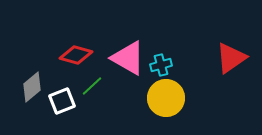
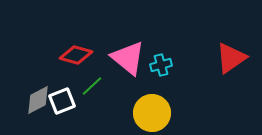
pink triangle: rotated 9 degrees clockwise
gray diamond: moved 6 px right, 13 px down; rotated 12 degrees clockwise
yellow circle: moved 14 px left, 15 px down
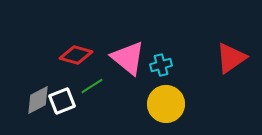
green line: rotated 10 degrees clockwise
yellow circle: moved 14 px right, 9 px up
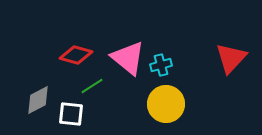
red triangle: rotated 12 degrees counterclockwise
white square: moved 9 px right, 13 px down; rotated 28 degrees clockwise
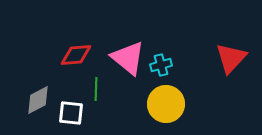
red diamond: rotated 20 degrees counterclockwise
green line: moved 4 px right, 3 px down; rotated 55 degrees counterclockwise
white square: moved 1 px up
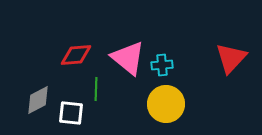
cyan cross: moved 1 px right; rotated 10 degrees clockwise
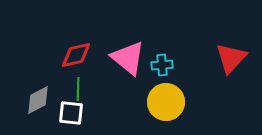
red diamond: rotated 8 degrees counterclockwise
green line: moved 18 px left
yellow circle: moved 2 px up
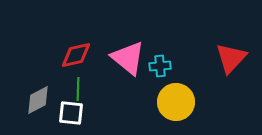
cyan cross: moved 2 px left, 1 px down
yellow circle: moved 10 px right
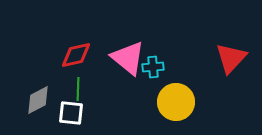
cyan cross: moved 7 px left, 1 px down
